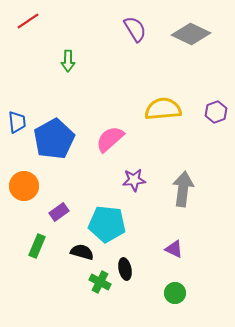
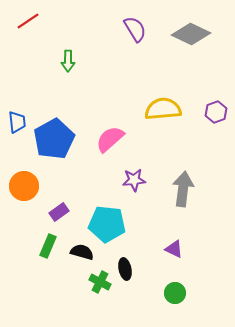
green rectangle: moved 11 px right
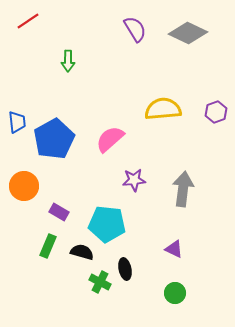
gray diamond: moved 3 px left, 1 px up
purple rectangle: rotated 66 degrees clockwise
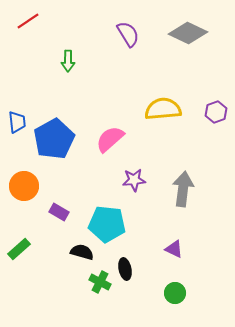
purple semicircle: moved 7 px left, 5 px down
green rectangle: moved 29 px left, 3 px down; rotated 25 degrees clockwise
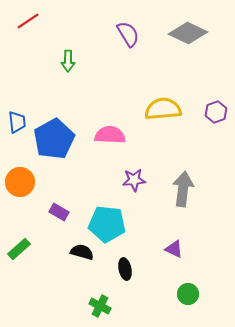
pink semicircle: moved 4 px up; rotated 44 degrees clockwise
orange circle: moved 4 px left, 4 px up
green cross: moved 24 px down
green circle: moved 13 px right, 1 px down
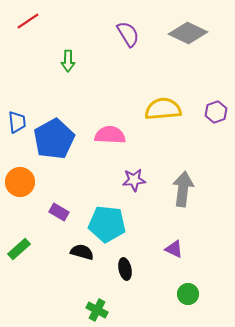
green cross: moved 3 px left, 4 px down
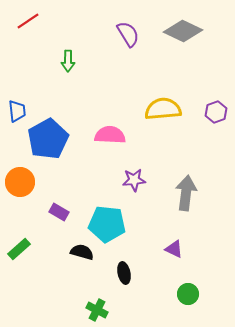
gray diamond: moved 5 px left, 2 px up
blue trapezoid: moved 11 px up
blue pentagon: moved 6 px left
gray arrow: moved 3 px right, 4 px down
black ellipse: moved 1 px left, 4 px down
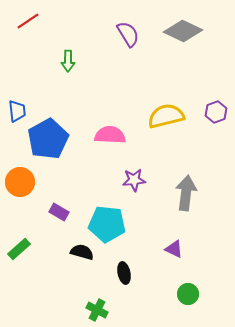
yellow semicircle: moved 3 px right, 7 px down; rotated 9 degrees counterclockwise
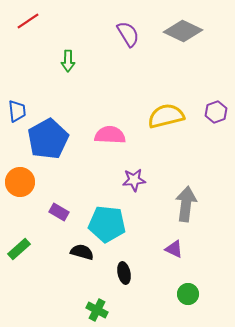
gray arrow: moved 11 px down
